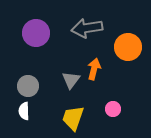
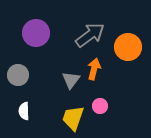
gray arrow: moved 3 px right, 7 px down; rotated 152 degrees clockwise
gray circle: moved 10 px left, 11 px up
pink circle: moved 13 px left, 3 px up
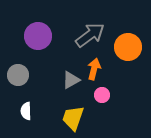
purple circle: moved 2 px right, 3 px down
gray triangle: rotated 24 degrees clockwise
pink circle: moved 2 px right, 11 px up
white semicircle: moved 2 px right
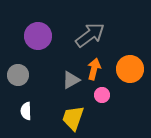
orange circle: moved 2 px right, 22 px down
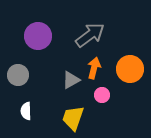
orange arrow: moved 1 px up
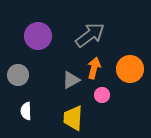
yellow trapezoid: rotated 16 degrees counterclockwise
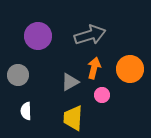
gray arrow: rotated 20 degrees clockwise
gray triangle: moved 1 px left, 2 px down
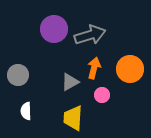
purple circle: moved 16 px right, 7 px up
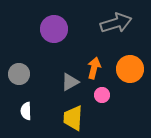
gray arrow: moved 26 px right, 12 px up
gray circle: moved 1 px right, 1 px up
